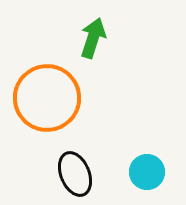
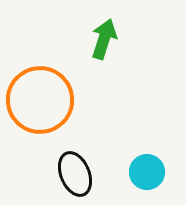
green arrow: moved 11 px right, 1 px down
orange circle: moved 7 px left, 2 px down
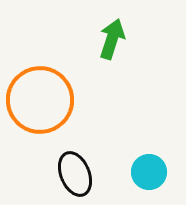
green arrow: moved 8 px right
cyan circle: moved 2 px right
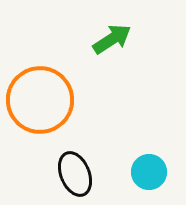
green arrow: rotated 39 degrees clockwise
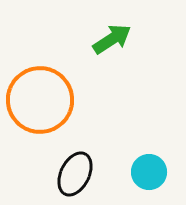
black ellipse: rotated 48 degrees clockwise
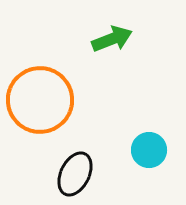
green arrow: rotated 12 degrees clockwise
cyan circle: moved 22 px up
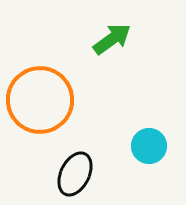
green arrow: rotated 15 degrees counterclockwise
cyan circle: moved 4 px up
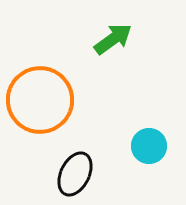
green arrow: moved 1 px right
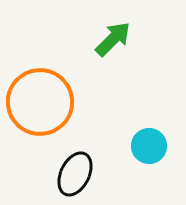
green arrow: rotated 9 degrees counterclockwise
orange circle: moved 2 px down
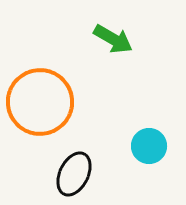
green arrow: rotated 75 degrees clockwise
black ellipse: moved 1 px left
